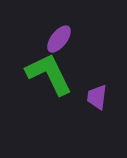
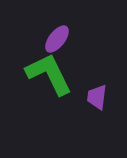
purple ellipse: moved 2 px left
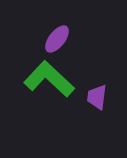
green L-shape: moved 5 px down; rotated 21 degrees counterclockwise
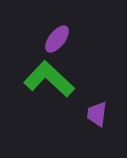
purple trapezoid: moved 17 px down
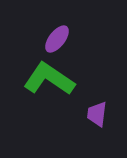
green L-shape: rotated 9 degrees counterclockwise
